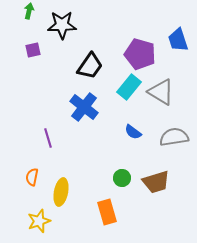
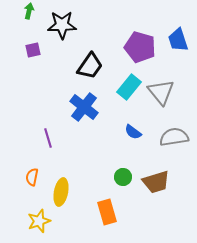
purple pentagon: moved 7 px up
gray triangle: rotated 20 degrees clockwise
green circle: moved 1 px right, 1 px up
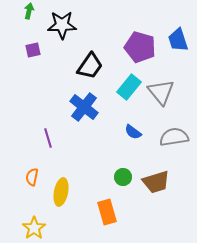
yellow star: moved 5 px left, 7 px down; rotated 15 degrees counterclockwise
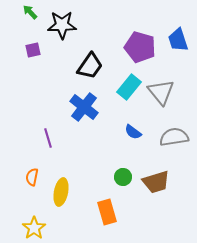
green arrow: moved 1 px right, 1 px down; rotated 56 degrees counterclockwise
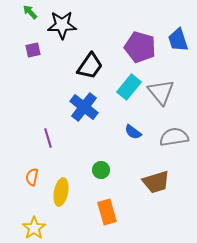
green circle: moved 22 px left, 7 px up
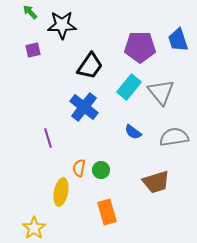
purple pentagon: rotated 16 degrees counterclockwise
orange semicircle: moved 47 px right, 9 px up
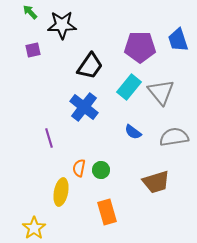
purple line: moved 1 px right
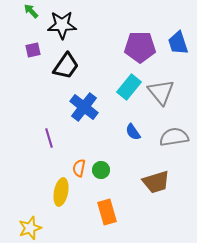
green arrow: moved 1 px right, 1 px up
blue trapezoid: moved 3 px down
black trapezoid: moved 24 px left
blue semicircle: rotated 18 degrees clockwise
yellow star: moved 4 px left; rotated 15 degrees clockwise
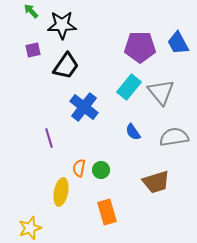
blue trapezoid: rotated 10 degrees counterclockwise
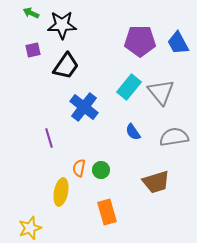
green arrow: moved 2 px down; rotated 21 degrees counterclockwise
purple pentagon: moved 6 px up
